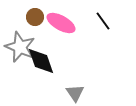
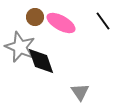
gray triangle: moved 5 px right, 1 px up
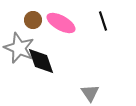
brown circle: moved 2 px left, 3 px down
black line: rotated 18 degrees clockwise
gray star: moved 1 px left, 1 px down
gray triangle: moved 10 px right, 1 px down
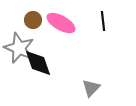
black line: rotated 12 degrees clockwise
black diamond: moved 3 px left, 2 px down
gray triangle: moved 1 px right, 5 px up; rotated 18 degrees clockwise
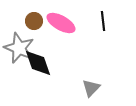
brown circle: moved 1 px right, 1 px down
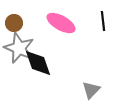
brown circle: moved 20 px left, 2 px down
gray triangle: moved 2 px down
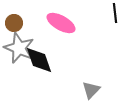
black line: moved 12 px right, 8 px up
black diamond: moved 1 px right, 3 px up
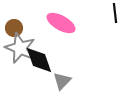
brown circle: moved 5 px down
gray star: moved 1 px right
gray triangle: moved 29 px left, 9 px up
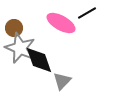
black line: moved 28 px left; rotated 66 degrees clockwise
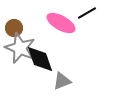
black diamond: moved 1 px right, 1 px up
gray triangle: rotated 24 degrees clockwise
